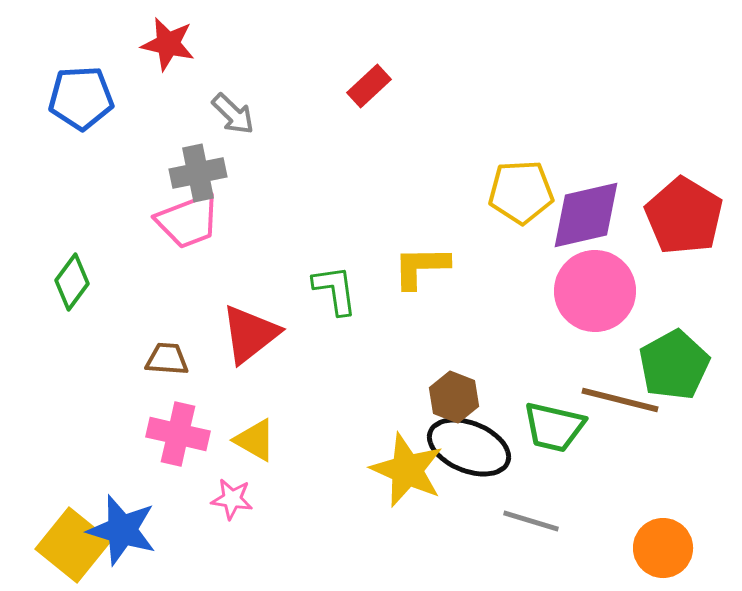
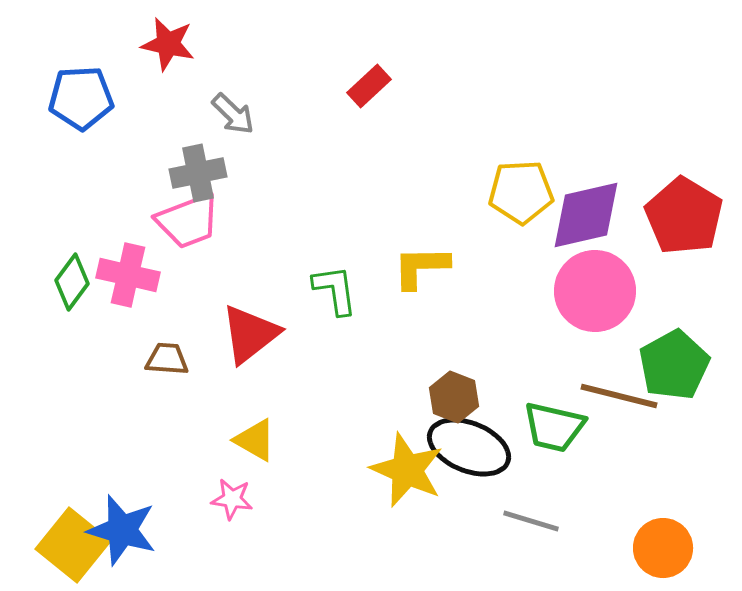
brown line: moved 1 px left, 4 px up
pink cross: moved 50 px left, 159 px up
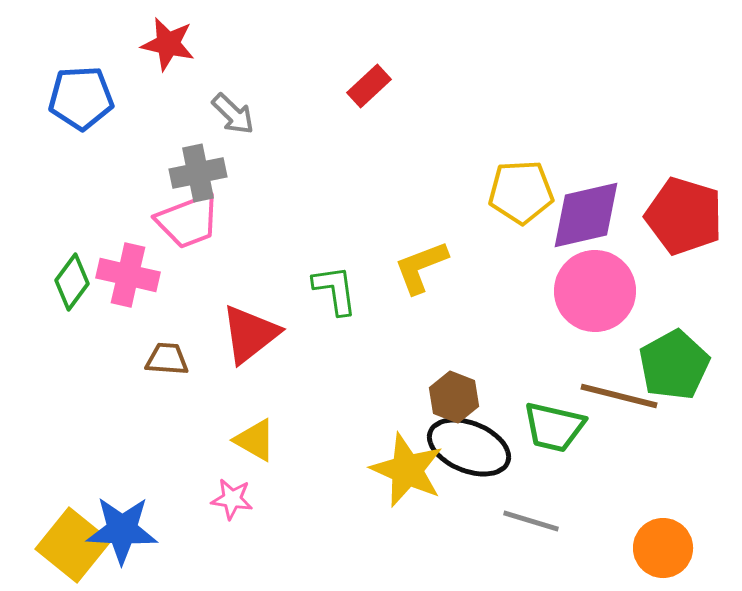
red pentagon: rotated 14 degrees counterclockwise
yellow L-shape: rotated 20 degrees counterclockwise
blue star: rotated 14 degrees counterclockwise
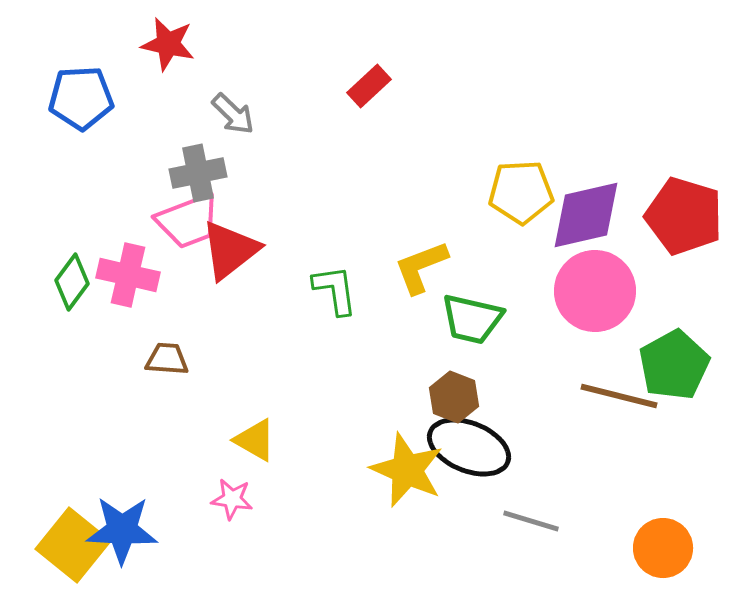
red triangle: moved 20 px left, 84 px up
green trapezoid: moved 82 px left, 108 px up
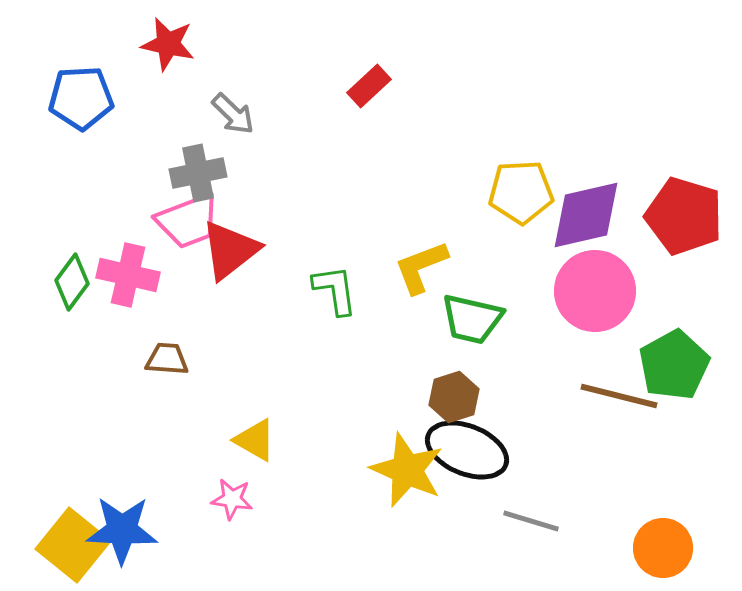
brown hexagon: rotated 21 degrees clockwise
black ellipse: moved 2 px left, 3 px down
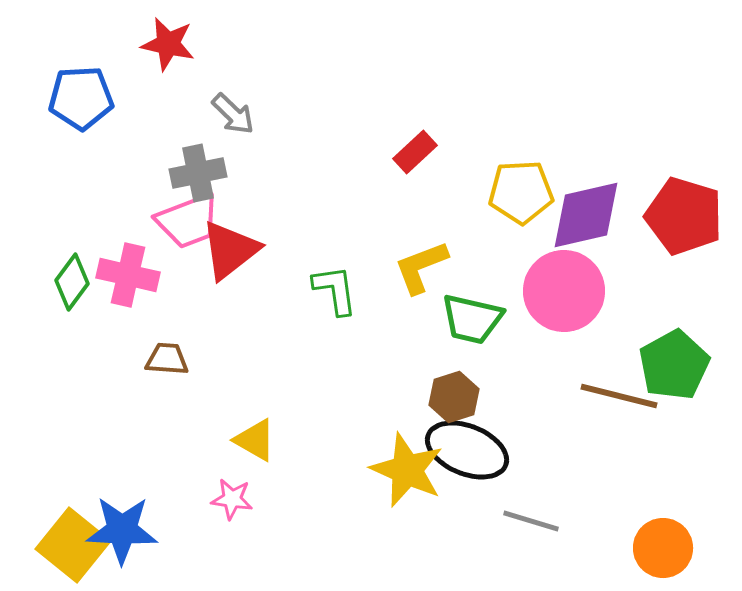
red rectangle: moved 46 px right, 66 px down
pink circle: moved 31 px left
